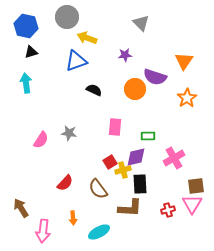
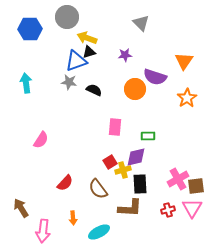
blue hexagon: moved 4 px right, 3 px down; rotated 15 degrees counterclockwise
black triangle: moved 58 px right
gray star: moved 51 px up
pink cross: moved 4 px right, 21 px down
pink triangle: moved 4 px down
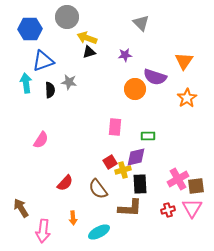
blue triangle: moved 33 px left
black semicircle: moved 44 px left; rotated 63 degrees clockwise
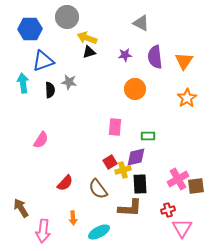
gray triangle: rotated 18 degrees counterclockwise
purple semicircle: moved 20 px up; rotated 65 degrees clockwise
cyan arrow: moved 3 px left
pink triangle: moved 10 px left, 20 px down
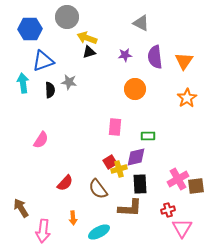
yellow cross: moved 4 px left, 1 px up
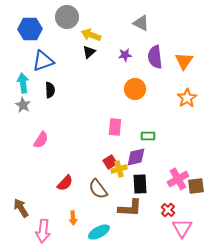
yellow arrow: moved 4 px right, 3 px up
black triangle: rotated 24 degrees counterclockwise
gray star: moved 46 px left, 23 px down; rotated 21 degrees clockwise
red cross: rotated 32 degrees counterclockwise
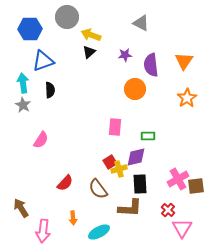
purple semicircle: moved 4 px left, 8 px down
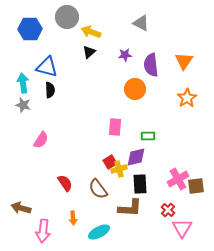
yellow arrow: moved 3 px up
blue triangle: moved 4 px right, 6 px down; rotated 35 degrees clockwise
gray star: rotated 14 degrees counterclockwise
red semicircle: rotated 78 degrees counterclockwise
brown arrow: rotated 42 degrees counterclockwise
